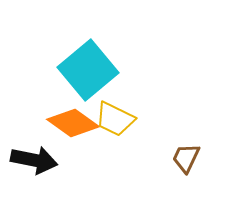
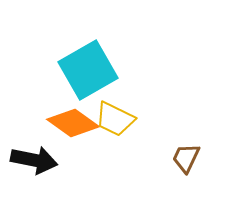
cyan square: rotated 10 degrees clockwise
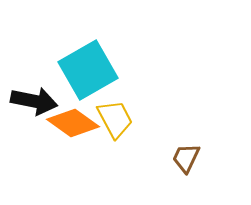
yellow trapezoid: rotated 144 degrees counterclockwise
black arrow: moved 59 px up
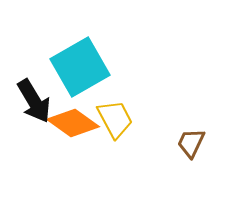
cyan square: moved 8 px left, 3 px up
black arrow: rotated 48 degrees clockwise
brown trapezoid: moved 5 px right, 15 px up
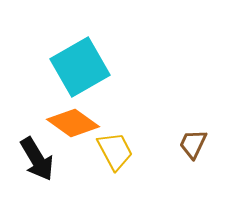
black arrow: moved 3 px right, 58 px down
yellow trapezoid: moved 32 px down
brown trapezoid: moved 2 px right, 1 px down
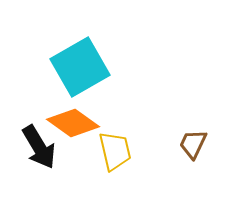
yellow trapezoid: rotated 15 degrees clockwise
black arrow: moved 2 px right, 12 px up
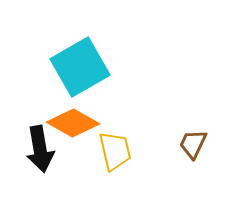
orange diamond: rotated 6 degrees counterclockwise
black arrow: moved 1 px right, 2 px down; rotated 21 degrees clockwise
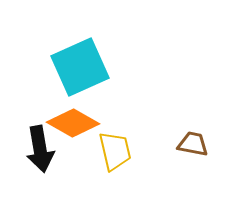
cyan square: rotated 6 degrees clockwise
brown trapezoid: rotated 76 degrees clockwise
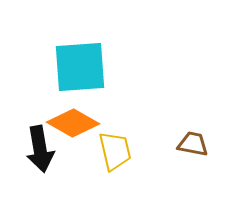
cyan square: rotated 20 degrees clockwise
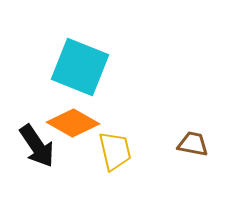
cyan square: rotated 26 degrees clockwise
black arrow: moved 3 px left, 3 px up; rotated 24 degrees counterclockwise
